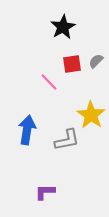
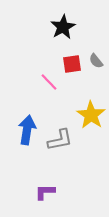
gray semicircle: rotated 84 degrees counterclockwise
gray L-shape: moved 7 px left
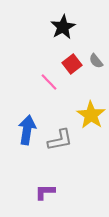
red square: rotated 30 degrees counterclockwise
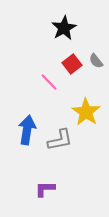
black star: moved 1 px right, 1 px down
yellow star: moved 5 px left, 3 px up
purple L-shape: moved 3 px up
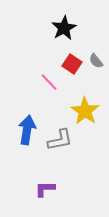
red square: rotated 18 degrees counterclockwise
yellow star: moved 1 px left, 1 px up
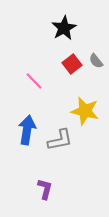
red square: rotated 18 degrees clockwise
pink line: moved 15 px left, 1 px up
yellow star: rotated 20 degrees counterclockwise
purple L-shape: rotated 105 degrees clockwise
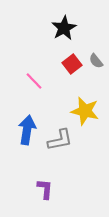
purple L-shape: rotated 10 degrees counterclockwise
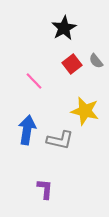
gray L-shape: rotated 24 degrees clockwise
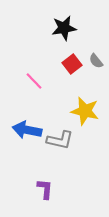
black star: rotated 20 degrees clockwise
blue arrow: rotated 88 degrees counterclockwise
